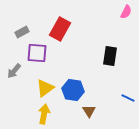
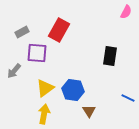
red rectangle: moved 1 px left, 1 px down
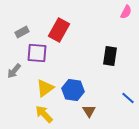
blue line: rotated 16 degrees clockwise
yellow arrow: rotated 54 degrees counterclockwise
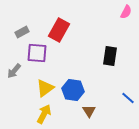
yellow arrow: rotated 72 degrees clockwise
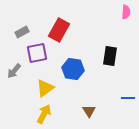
pink semicircle: rotated 24 degrees counterclockwise
purple square: rotated 15 degrees counterclockwise
blue hexagon: moved 21 px up
blue line: rotated 40 degrees counterclockwise
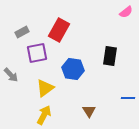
pink semicircle: rotated 48 degrees clockwise
gray arrow: moved 3 px left, 4 px down; rotated 84 degrees counterclockwise
yellow arrow: moved 1 px down
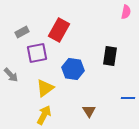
pink semicircle: rotated 40 degrees counterclockwise
